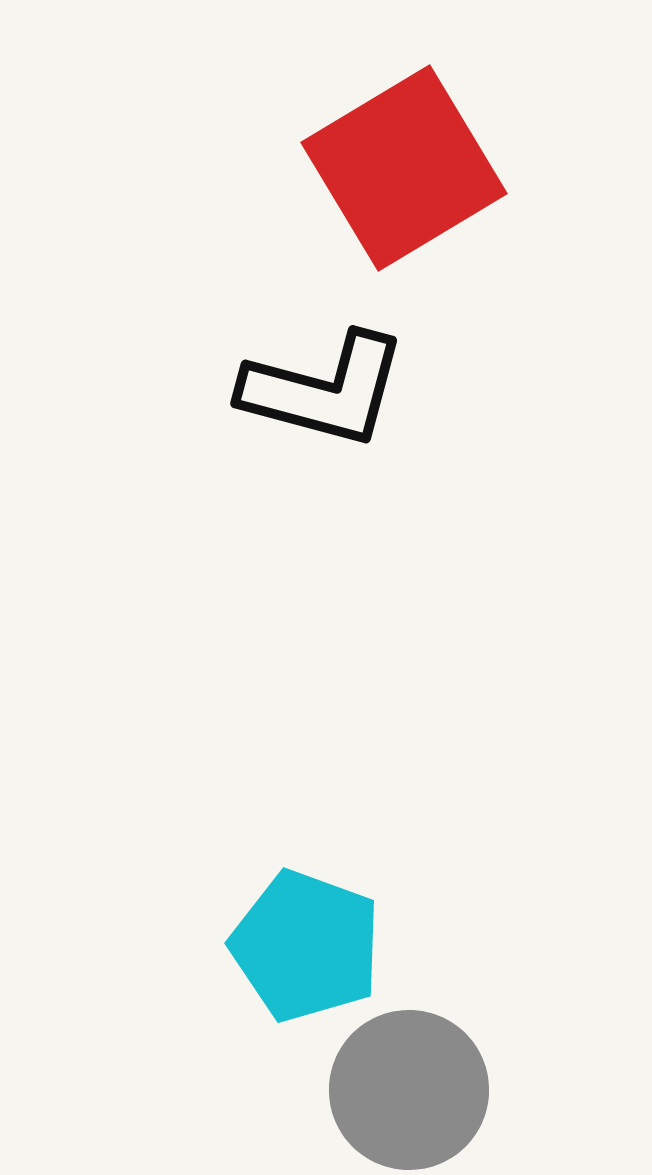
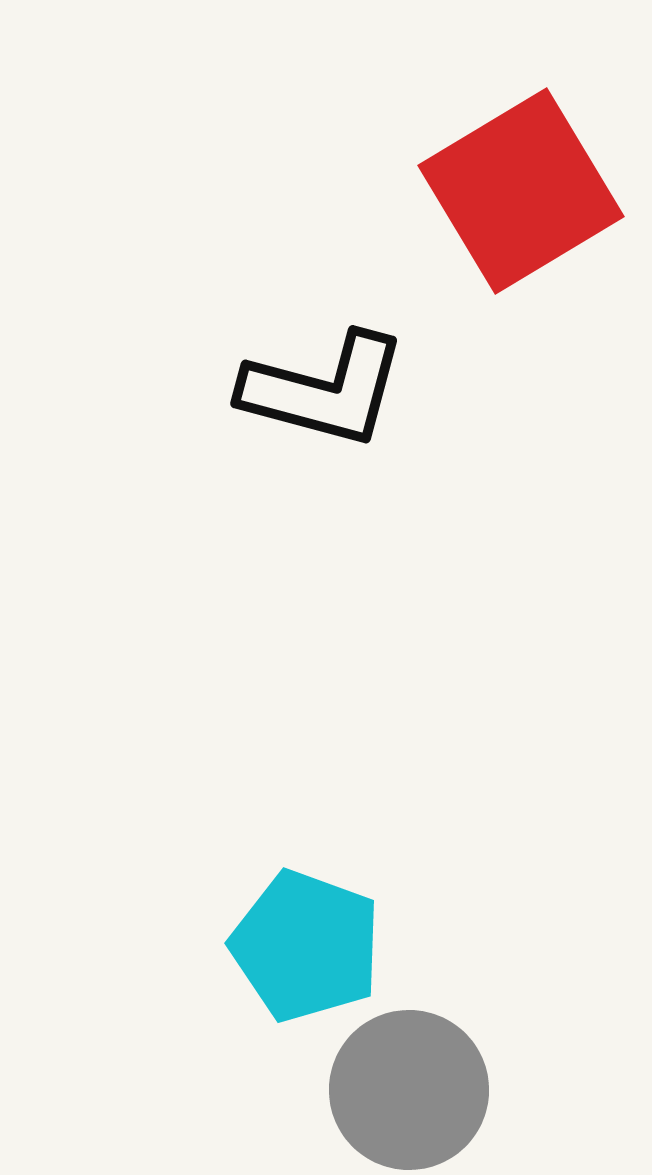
red square: moved 117 px right, 23 px down
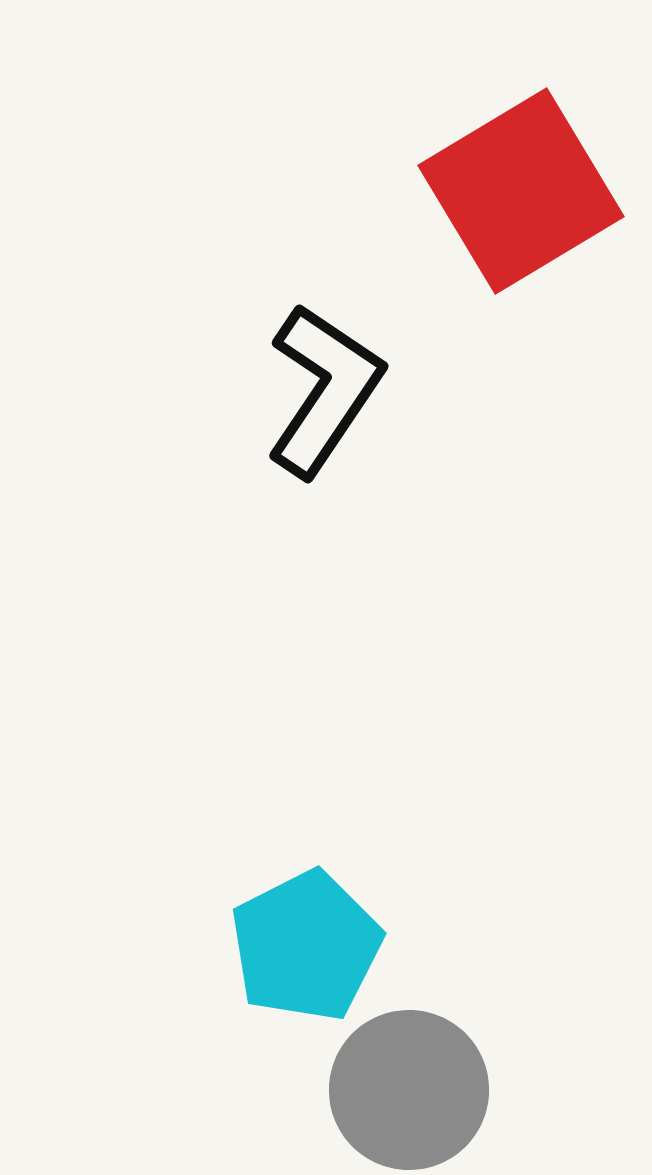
black L-shape: rotated 71 degrees counterclockwise
cyan pentagon: rotated 25 degrees clockwise
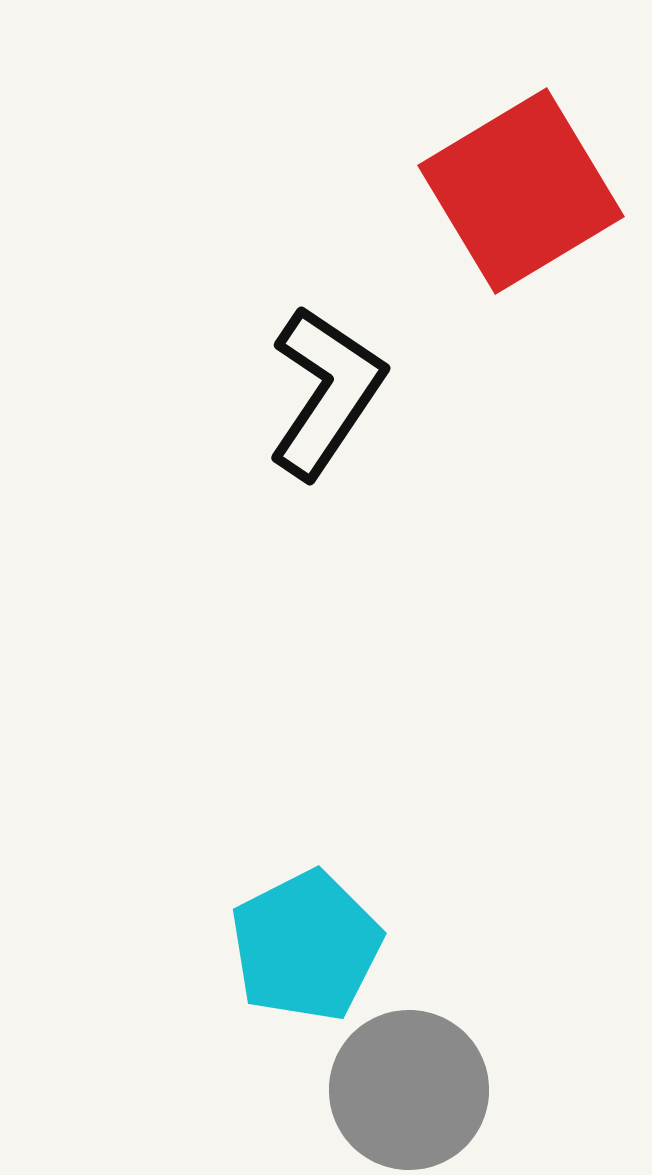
black L-shape: moved 2 px right, 2 px down
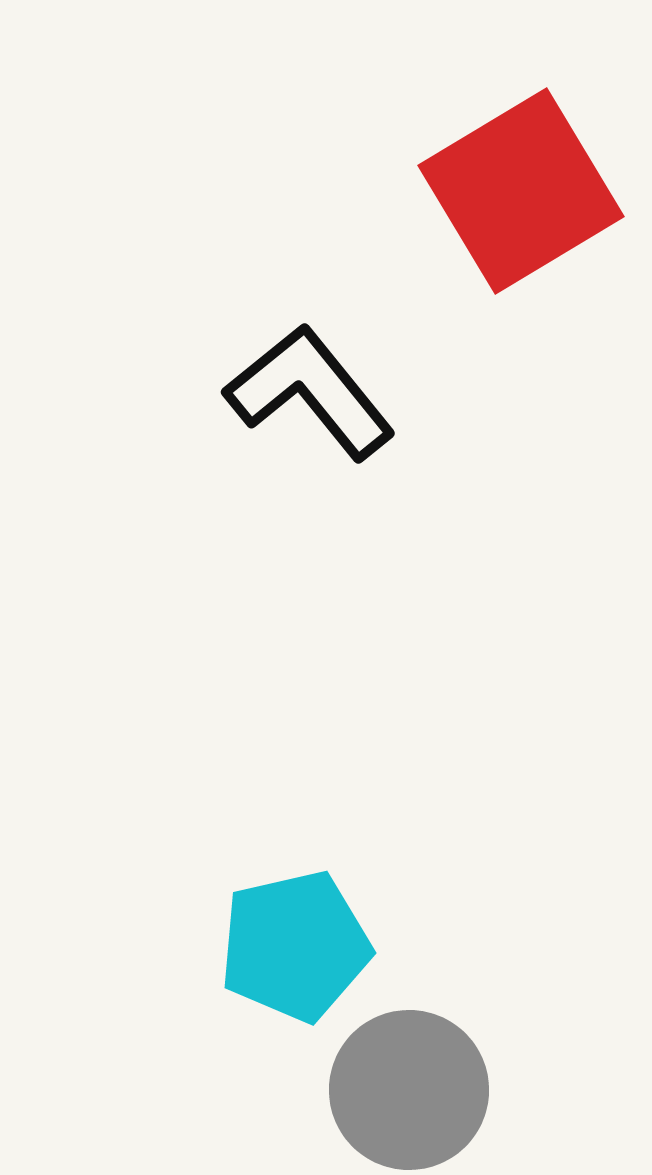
black L-shape: moved 16 px left; rotated 73 degrees counterclockwise
cyan pentagon: moved 11 px left; rotated 14 degrees clockwise
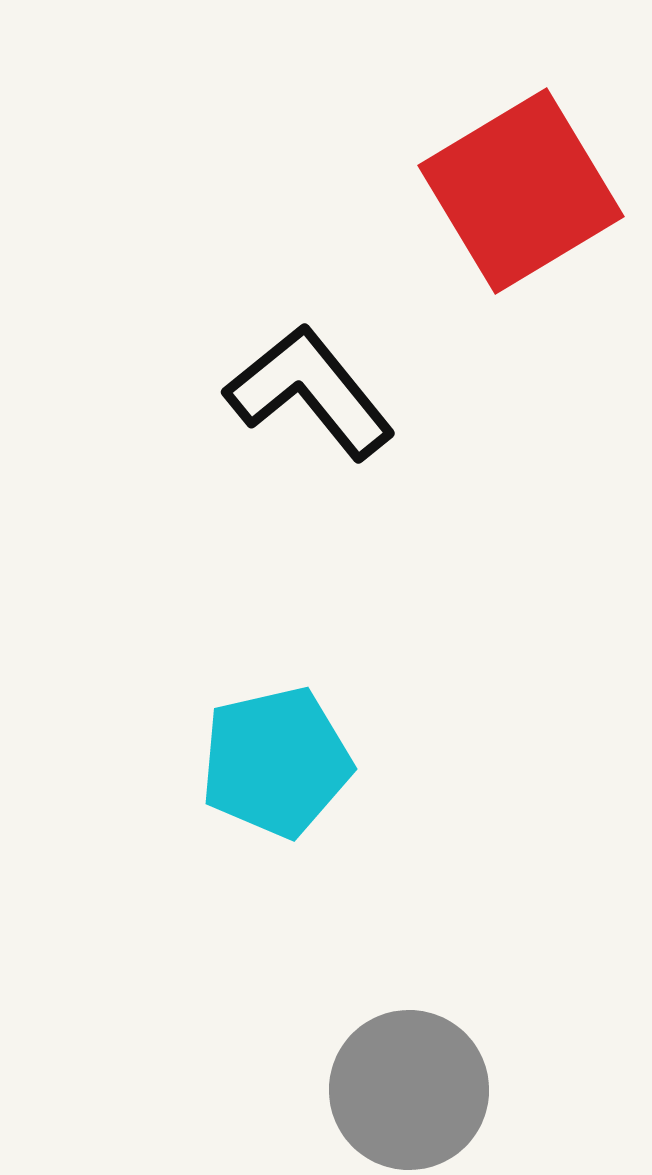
cyan pentagon: moved 19 px left, 184 px up
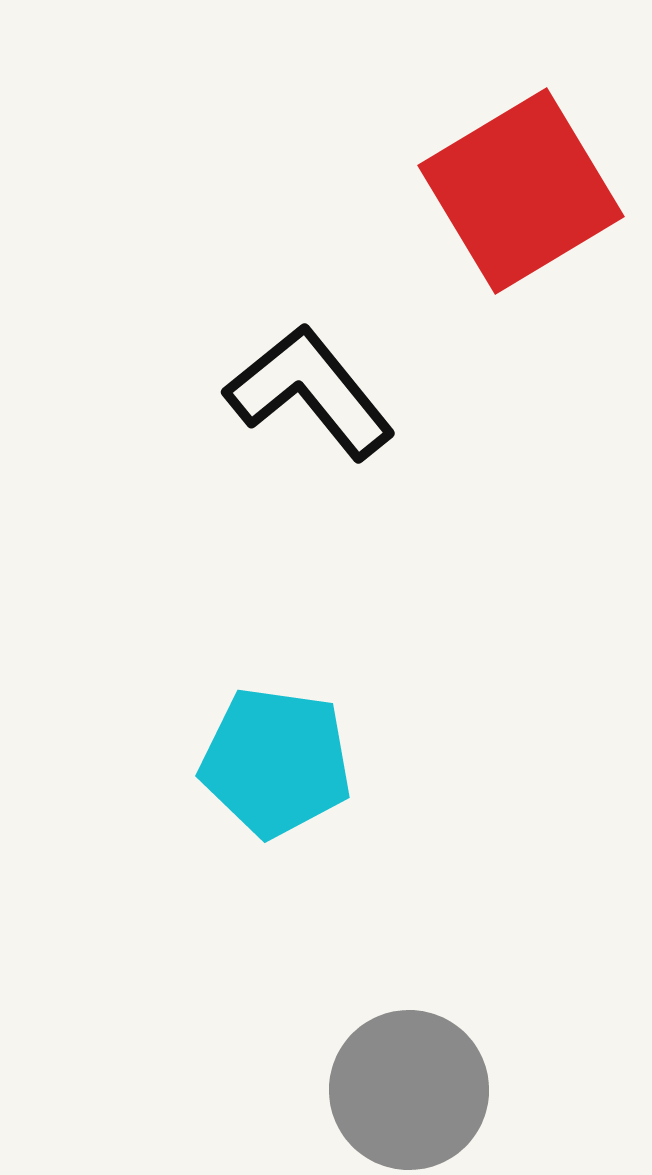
cyan pentagon: rotated 21 degrees clockwise
